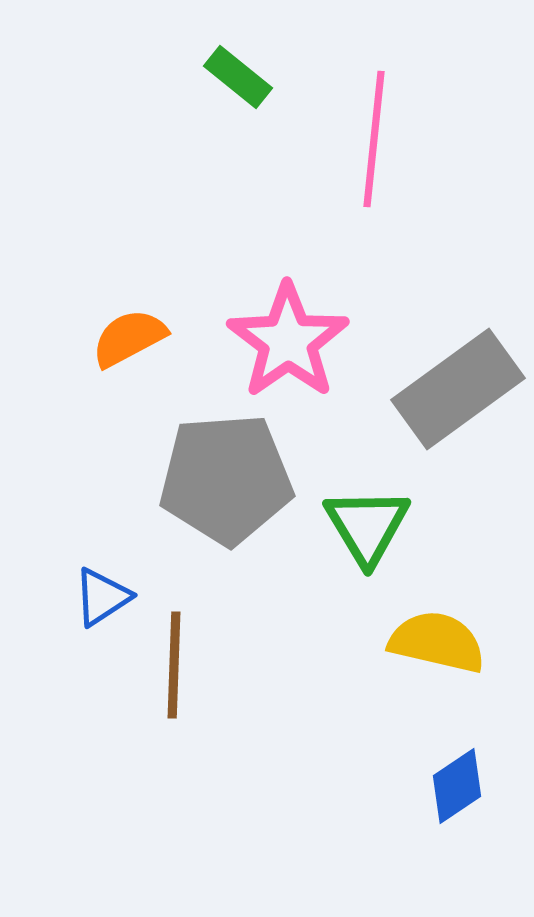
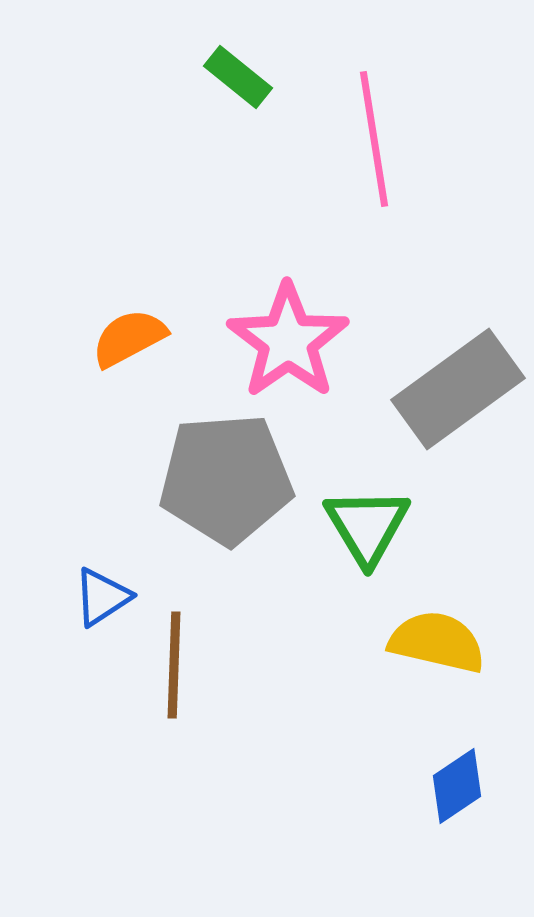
pink line: rotated 15 degrees counterclockwise
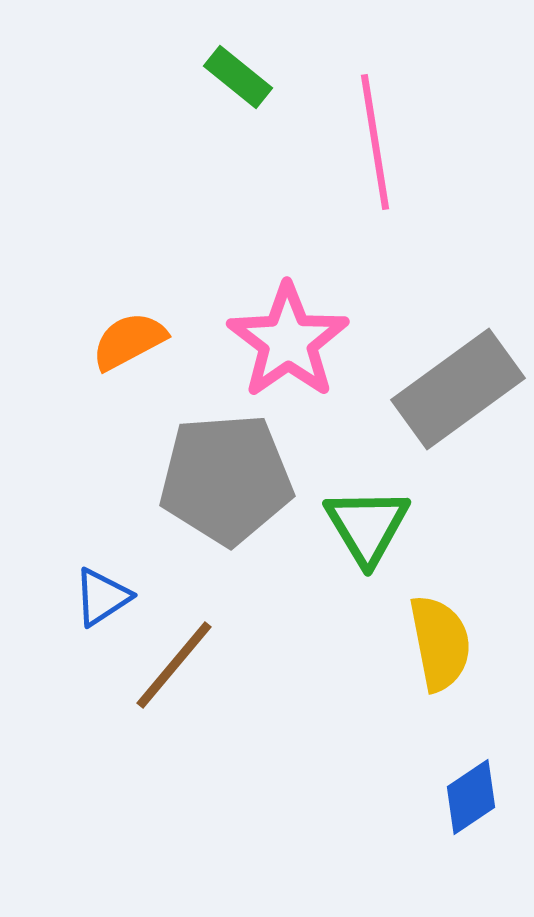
pink line: moved 1 px right, 3 px down
orange semicircle: moved 3 px down
yellow semicircle: moved 3 px right, 1 px down; rotated 66 degrees clockwise
brown line: rotated 38 degrees clockwise
blue diamond: moved 14 px right, 11 px down
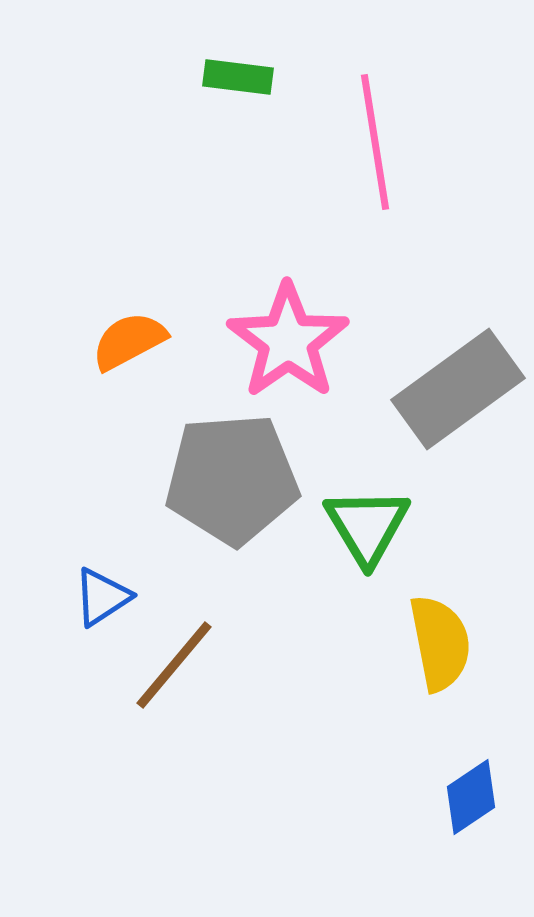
green rectangle: rotated 32 degrees counterclockwise
gray pentagon: moved 6 px right
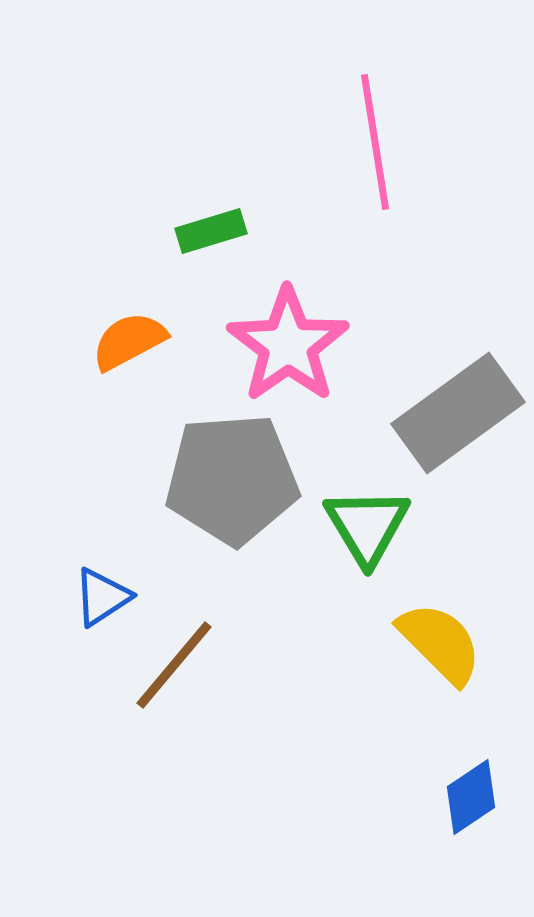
green rectangle: moved 27 px left, 154 px down; rotated 24 degrees counterclockwise
pink star: moved 4 px down
gray rectangle: moved 24 px down
yellow semicircle: rotated 34 degrees counterclockwise
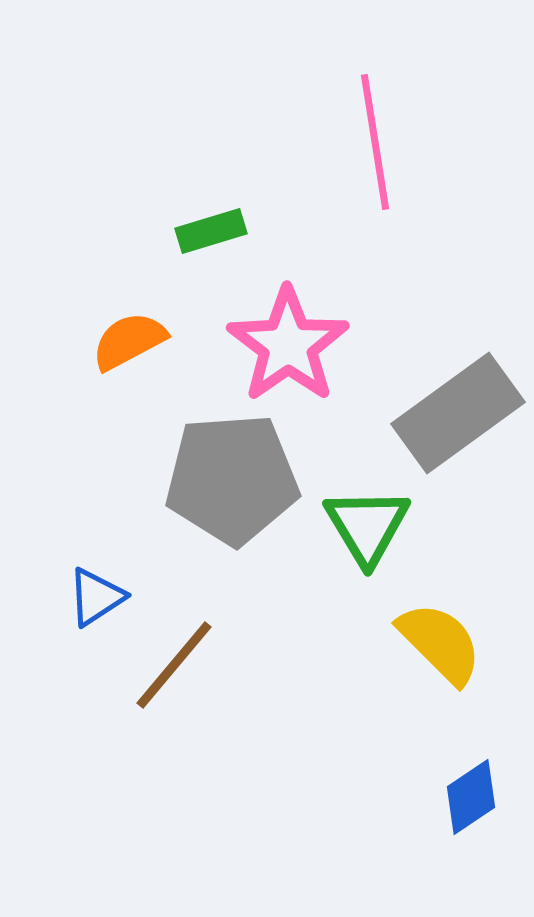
blue triangle: moved 6 px left
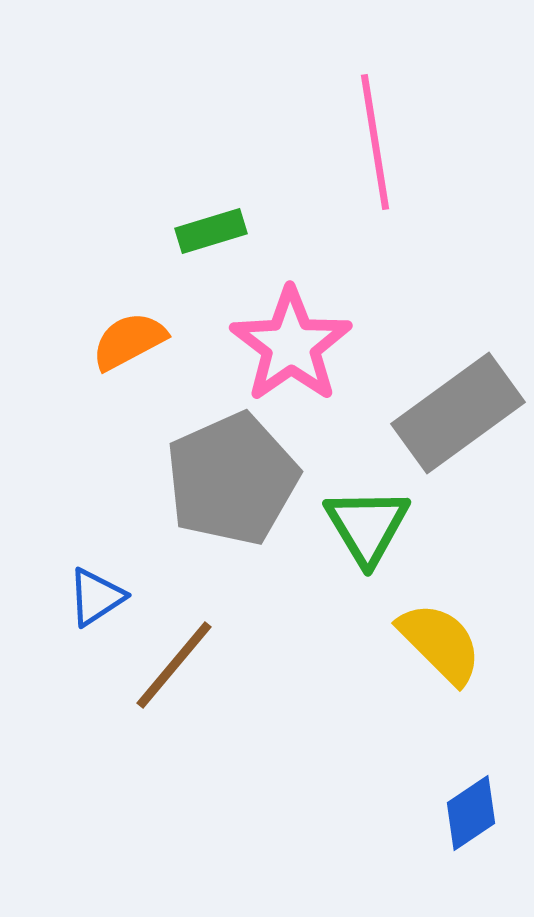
pink star: moved 3 px right
gray pentagon: rotated 20 degrees counterclockwise
blue diamond: moved 16 px down
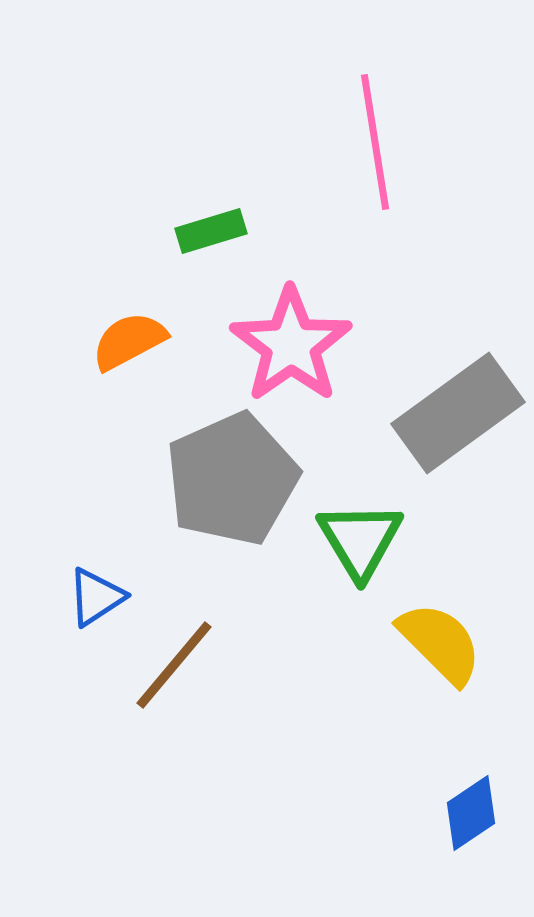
green triangle: moved 7 px left, 14 px down
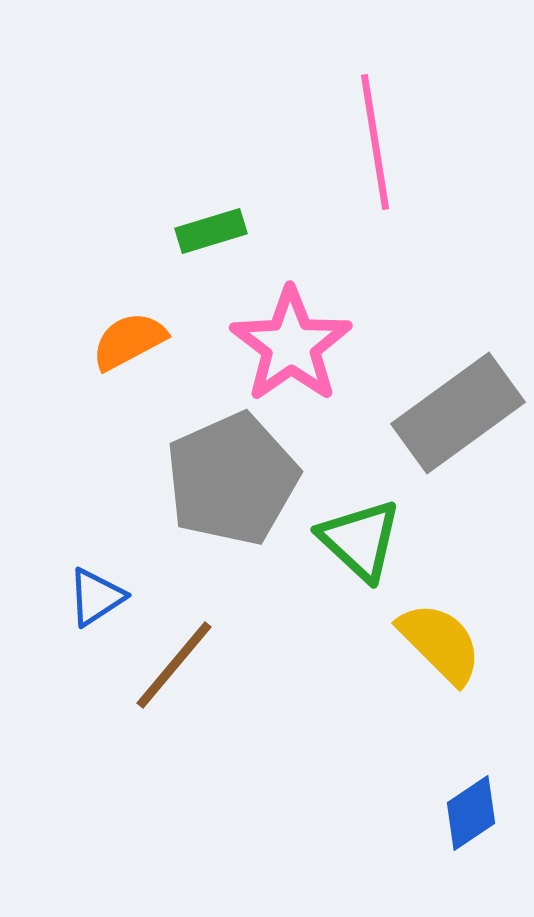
green triangle: rotated 16 degrees counterclockwise
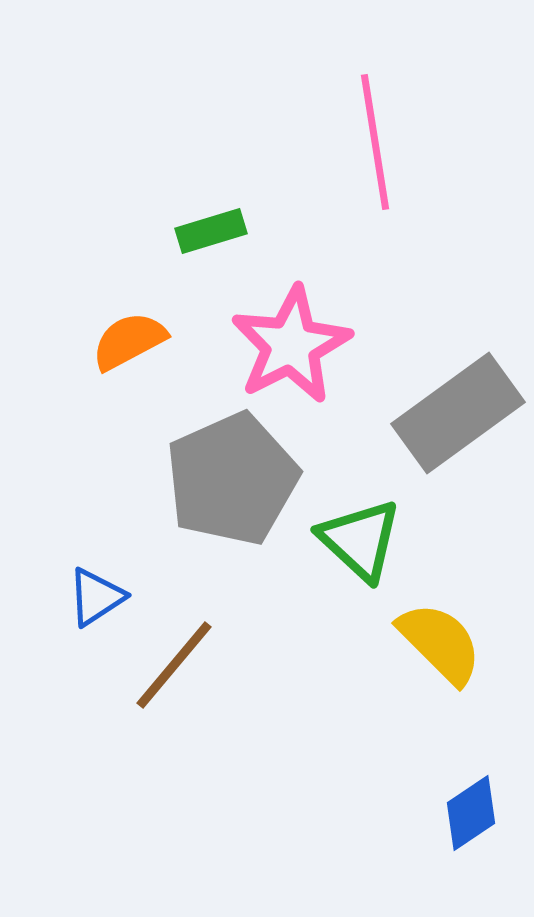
pink star: rotated 8 degrees clockwise
